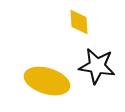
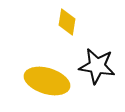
yellow diamond: moved 12 px left; rotated 12 degrees clockwise
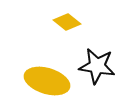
yellow diamond: rotated 60 degrees counterclockwise
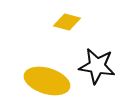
yellow diamond: rotated 24 degrees counterclockwise
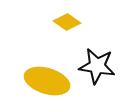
yellow diamond: rotated 20 degrees clockwise
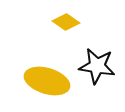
yellow diamond: moved 1 px left
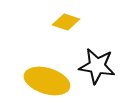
yellow diamond: rotated 16 degrees counterclockwise
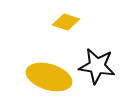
yellow ellipse: moved 2 px right, 4 px up
